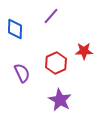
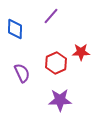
red star: moved 3 px left, 1 px down
purple star: rotated 30 degrees counterclockwise
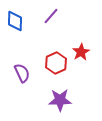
blue diamond: moved 8 px up
red star: rotated 30 degrees counterclockwise
